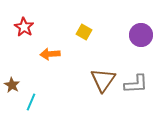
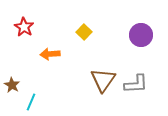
yellow square: rotated 14 degrees clockwise
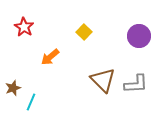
purple circle: moved 2 px left, 1 px down
orange arrow: moved 3 px down; rotated 36 degrees counterclockwise
brown triangle: rotated 20 degrees counterclockwise
brown star: moved 1 px right, 3 px down; rotated 21 degrees clockwise
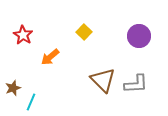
red star: moved 1 px left, 8 px down
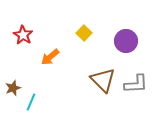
yellow square: moved 1 px down
purple circle: moved 13 px left, 5 px down
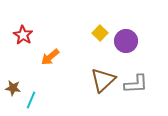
yellow square: moved 16 px right
brown triangle: rotated 32 degrees clockwise
brown star: rotated 28 degrees clockwise
cyan line: moved 2 px up
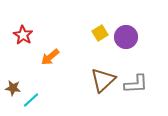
yellow square: rotated 14 degrees clockwise
purple circle: moved 4 px up
cyan line: rotated 24 degrees clockwise
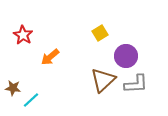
purple circle: moved 19 px down
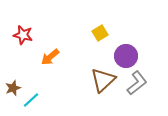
red star: rotated 18 degrees counterclockwise
gray L-shape: moved 1 px right, 1 px up; rotated 35 degrees counterclockwise
brown star: rotated 28 degrees counterclockwise
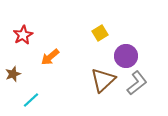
red star: rotated 30 degrees clockwise
brown star: moved 14 px up
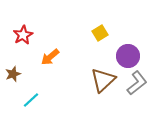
purple circle: moved 2 px right
